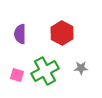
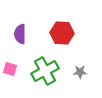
red hexagon: rotated 25 degrees counterclockwise
gray star: moved 1 px left, 4 px down
pink square: moved 7 px left, 6 px up
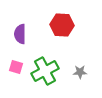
red hexagon: moved 8 px up
pink square: moved 6 px right, 2 px up
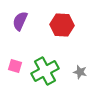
purple semicircle: moved 13 px up; rotated 24 degrees clockwise
pink square: moved 1 px left, 1 px up
gray star: rotated 16 degrees clockwise
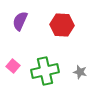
pink square: moved 2 px left; rotated 24 degrees clockwise
green cross: rotated 16 degrees clockwise
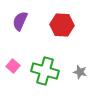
green cross: rotated 28 degrees clockwise
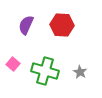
purple semicircle: moved 6 px right, 4 px down
pink square: moved 2 px up
gray star: rotated 16 degrees clockwise
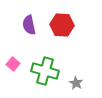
purple semicircle: moved 3 px right; rotated 36 degrees counterclockwise
gray star: moved 4 px left, 11 px down
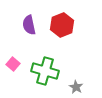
red hexagon: rotated 25 degrees counterclockwise
gray star: moved 4 px down
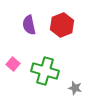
gray star: moved 1 px left, 1 px down; rotated 16 degrees counterclockwise
